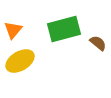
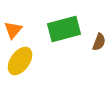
brown semicircle: moved 1 px right, 1 px up; rotated 72 degrees clockwise
yellow ellipse: rotated 24 degrees counterclockwise
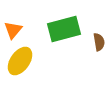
brown semicircle: rotated 30 degrees counterclockwise
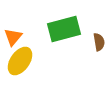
orange triangle: moved 7 px down
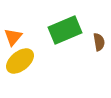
green rectangle: moved 1 px right, 1 px down; rotated 8 degrees counterclockwise
yellow ellipse: rotated 16 degrees clockwise
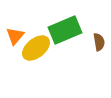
orange triangle: moved 2 px right, 1 px up
yellow ellipse: moved 16 px right, 13 px up
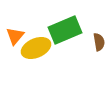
yellow ellipse: rotated 16 degrees clockwise
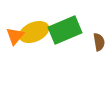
yellow ellipse: moved 2 px left, 16 px up
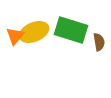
green rectangle: moved 6 px right; rotated 40 degrees clockwise
